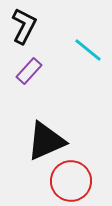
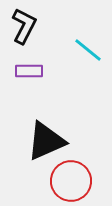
purple rectangle: rotated 48 degrees clockwise
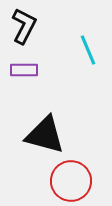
cyan line: rotated 28 degrees clockwise
purple rectangle: moved 5 px left, 1 px up
black triangle: moved 1 px left, 6 px up; rotated 39 degrees clockwise
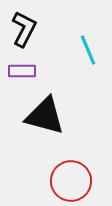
black L-shape: moved 3 px down
purple rectangle: moved 2 px left, 1 px down
black triangle: moved 19 px up
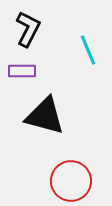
black L-shape: moved 4 px right
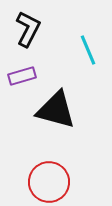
purple rectangle: moved 5 px down; rotated 16 degrees counterclockwise
black triangle: moved 11 px right, 6 px up
red circle: moved 22 px left, 1 px down
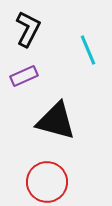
purple rectangle: moved 2 px right; rotated 8 degrees counterclockwise
black triangle: moved 11 px down
red circle: moved 2 px left
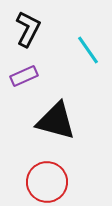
cyan line: rotated 12 degrees counterclockwise
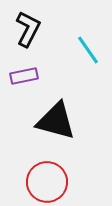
purple rectangle: rotated 12 degrees clockwise
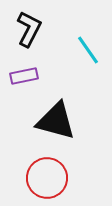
black L-shape: moved 1 px right
red circle: moved 4 px up
